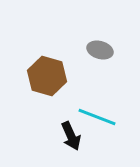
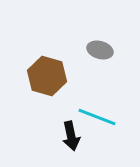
black arrow: rotated 12 degrees clockwise
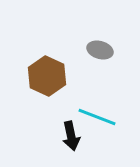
brown hexagon: rotated 9 degrees clockwise
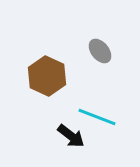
gray ellipse: moved 1 px down; rotated 35 degrees clockwise
black arrow: rotated 40 degrees counterclockwise
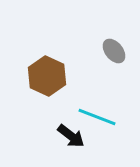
gray ellipse: moved 14 px right
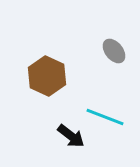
cyan line: moved 8 px right
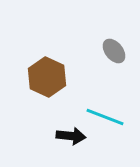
brown hexagon: moved 1 px down
black arrow: rotated 32 degrees counterclockwise
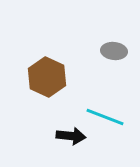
gray ellipse: rotated 45 degrees counterclockwise
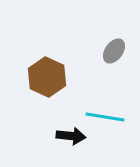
gray ellipse: rotated 60 degrees counterclockwise
cyan line: rotated 12 degrees counterclockwise
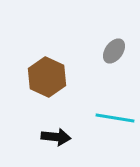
cyan line: moved 10 px right, 1 px down
black arrow: moved 15 px left, 1 px down
